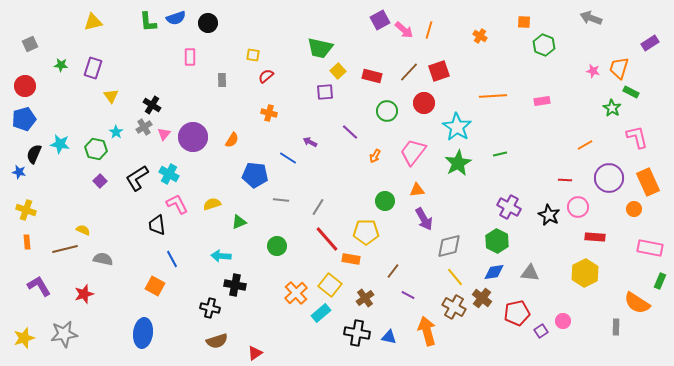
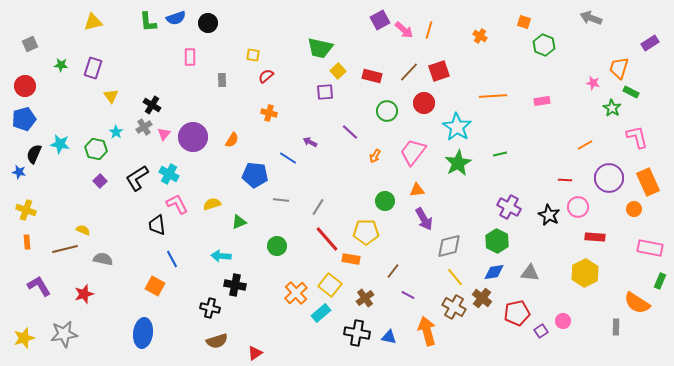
orange square at (524, 22): rotated 16 degrees clockwise
pink star at (593, 71): moved 12 px down
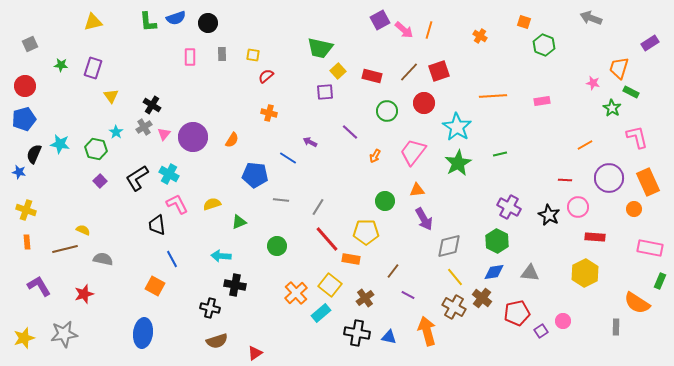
gray rectangle at (222, 80): moved 26 px up
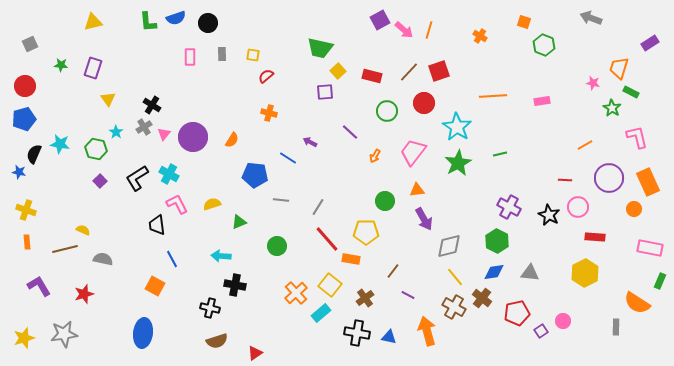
yellow triangle at (111, 96): moved 3 px left, 3 px down
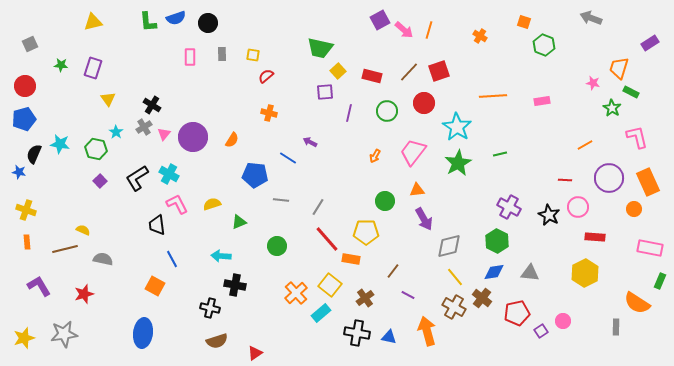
purple line at (350, 132): moved 1 px left, 19 px up; rotated 60 degrees clockwise
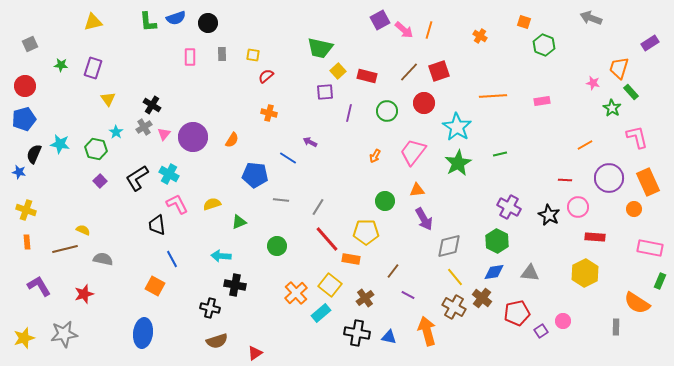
red rectangle at (372, 76): moved 5 px left
green rectangle at (631, 92): rotated 21 degrees clockwise
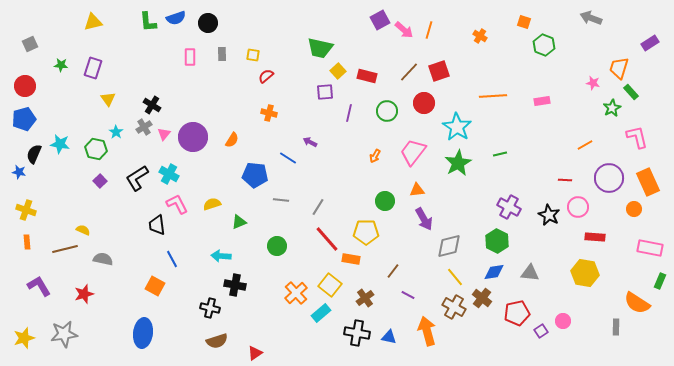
green star at (612, 108): rotated 12 degrees clockwise
yellow hexagon at (585, 273): rotated 24 degrees counterclockwise
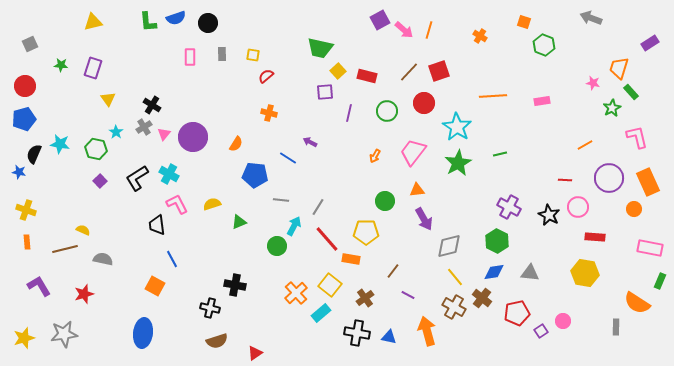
orange semicircle at (232, 140): moved 4 px right, 4 px down
cyan arrow at (221, 256): moved 73 px right, 30 px up; rotated 114 degrees clockwise
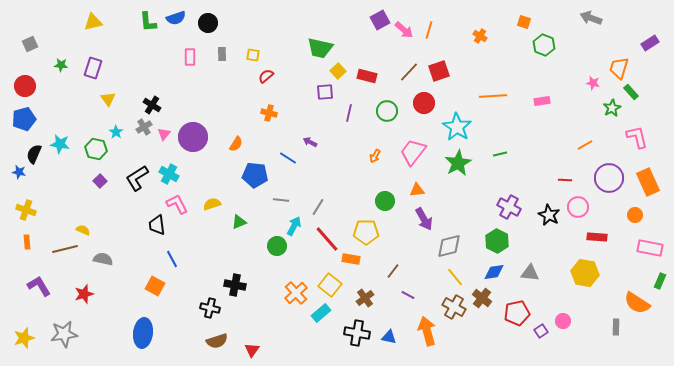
orange circle at (634, 209): moved 1 px right, 6 px down
red rectangle at (595, 237): moved 2 px right
red triangle at (255, 353): moved 3 px left, 3 px up; rotated 21 degrees counterclockwise
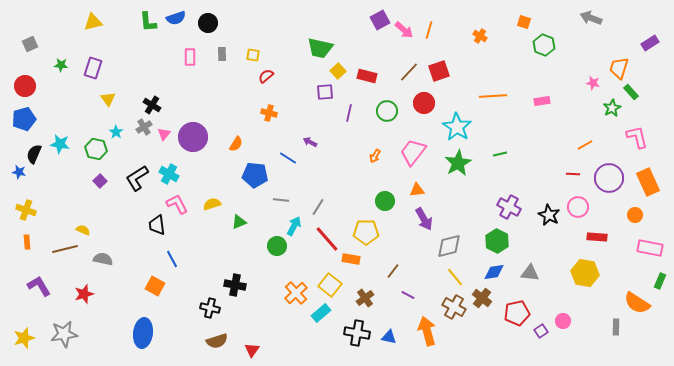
red line at (565, 180): moved 8 px right, 6 px up
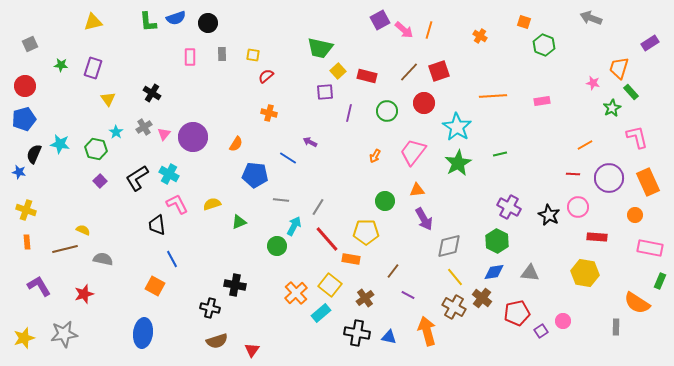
black cross at (152, 105): moved 12 px up
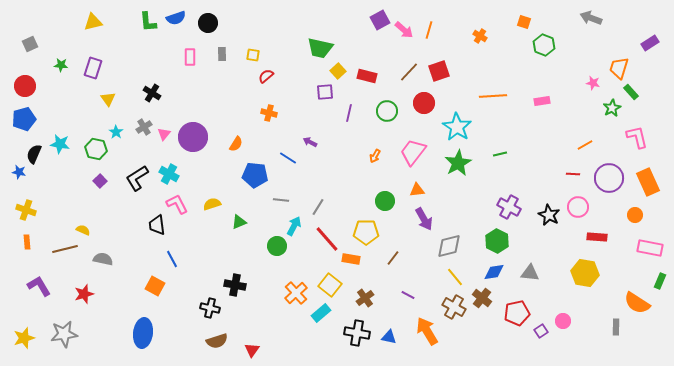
brown line at (393, 271): moved 13 px up
orange arrow at (427, 331): rotated 16 degrees counterclockwise
